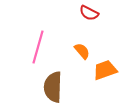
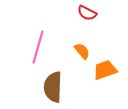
red semicircle: moved 2 px left
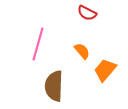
pink line: moved 3 px up
orange trapezoid: rotated 30 degrees counterclockwise
brown semicircle: moved 1 px right, 1 px up
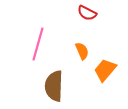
orange semicircle: rotated 18 degrees clockwise
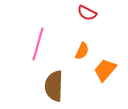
orange semicircle: rotated 48 degrees clockwise
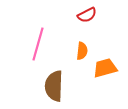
red semicircle: moved 2 px down; rotated 54 degrees counterclockwise
orange semicircle: rotated 18 degrees counterclockwise
orange trapezoid: moved 2 px up; rotated 35 degrees clockwise
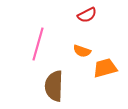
orange semicircle: rotated 102 degrees clockwise
